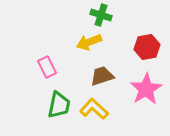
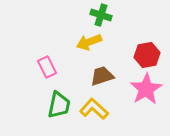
red hexagon: moved 8 px down
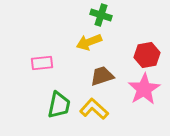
pink rectangle: moved 5 px left, 4 px up; rotated 70 degrees counterclockwise
pink star: moved 2 px left
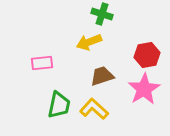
green cross: moved 1 px right, 1 px up
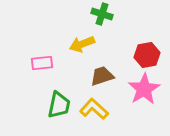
yellow arrow: moved 7 px left, 2 px down
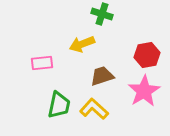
pink star: moved 2 px down
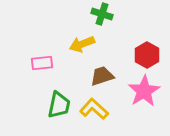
red hexagon: rotated 20 degrees counterclockwise
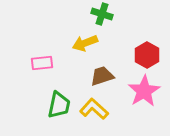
yellow arrow: moved 3 px right, 1 px up
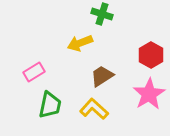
yellow arrow: moved 5 px left
red hexagon: moved 4 px right
pink rectangle: moved 8 px left, 9 px down; rotated 25 degrees counterclockwise
brown trapezoid: rotated 15 degrees counterclockwise
pink star: moved 5 px right, 3 px down
green trapezoid: moved 9 px left
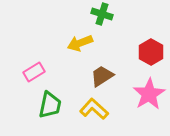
red hexagon: moved 3 px up
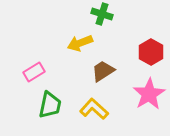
brown trapezoid: moved 1 px right, 5 px up
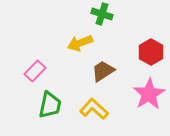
pink rectangle: moved 1 px right, 1 px up; rotated 15 degrees counterclockwise
